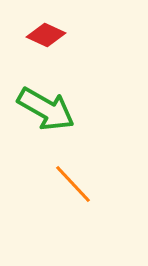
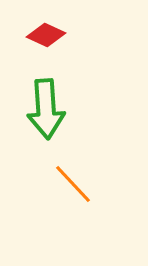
green arrow: rotated 56 degrees clockwise
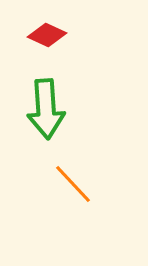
red diamond: moved 1 px right
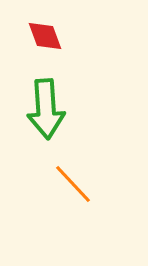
red diamond: moved 2 px left, 1 px down; rotated 45 degrees clockwise
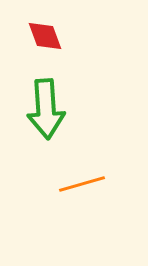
orange line: moved 9 px right; rotated 63 degrees counterclockwise
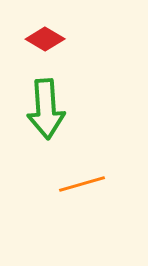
red diamond: moved 3 px down; rotated 39 degrees counterclockwise
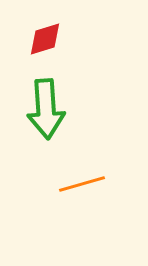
red diamond: rotated 48 degrees counterclockwise
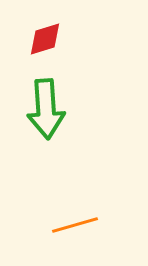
orange line: moved 7 px left, 41 px down
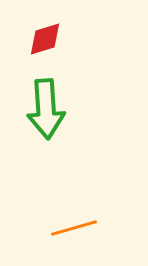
orange line: moved 1 px left, 3 px down
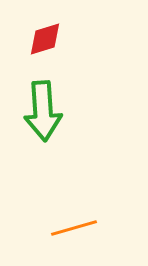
green arrow: moved 3 px left, 2 px down
